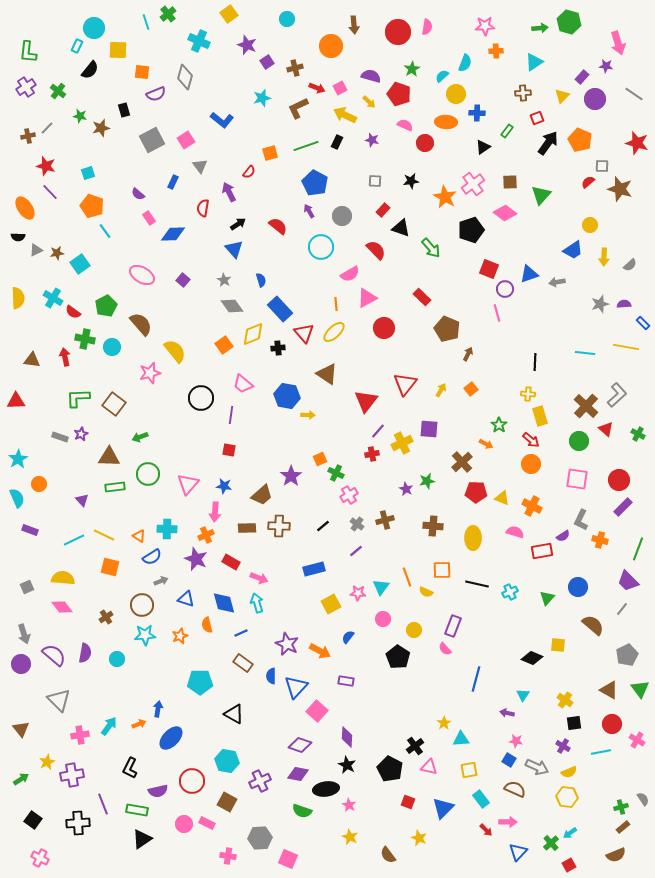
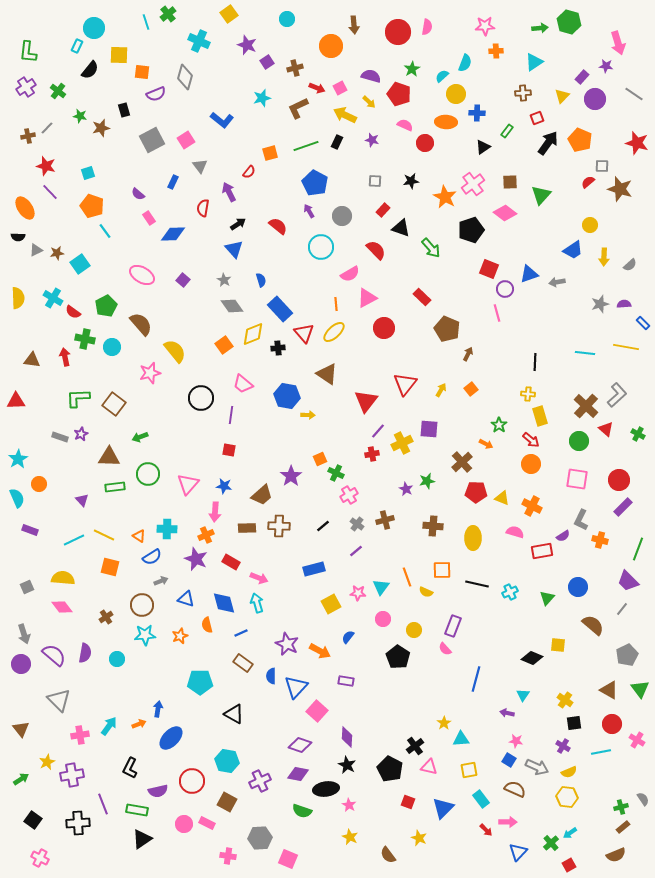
yellow square at (118, 50): moved 1 px right, 5 px down
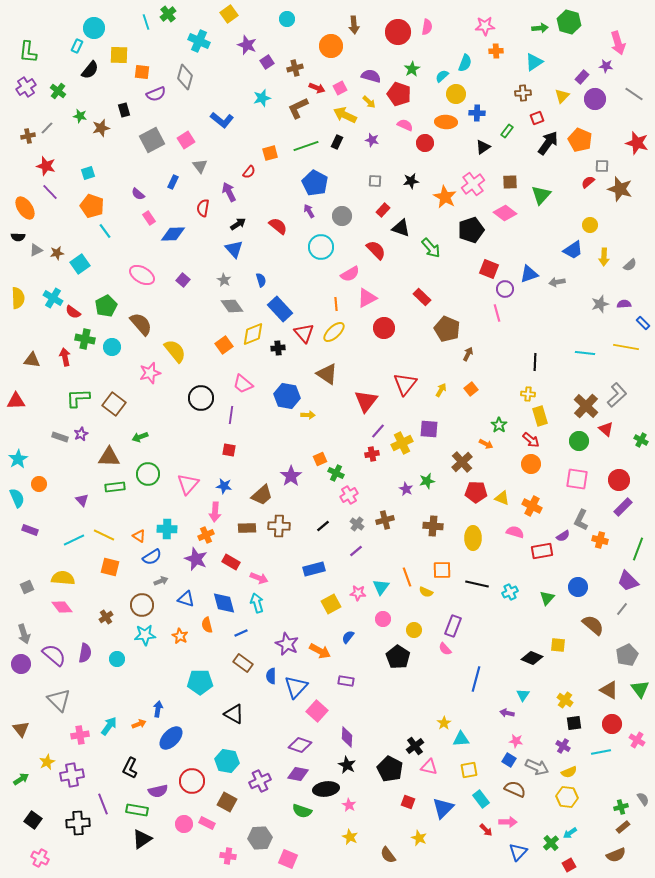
green cross at (638, 434): moved 3 px right, 6 px down
orange star at (180, 636): rotated 21 degrees counterclockwise
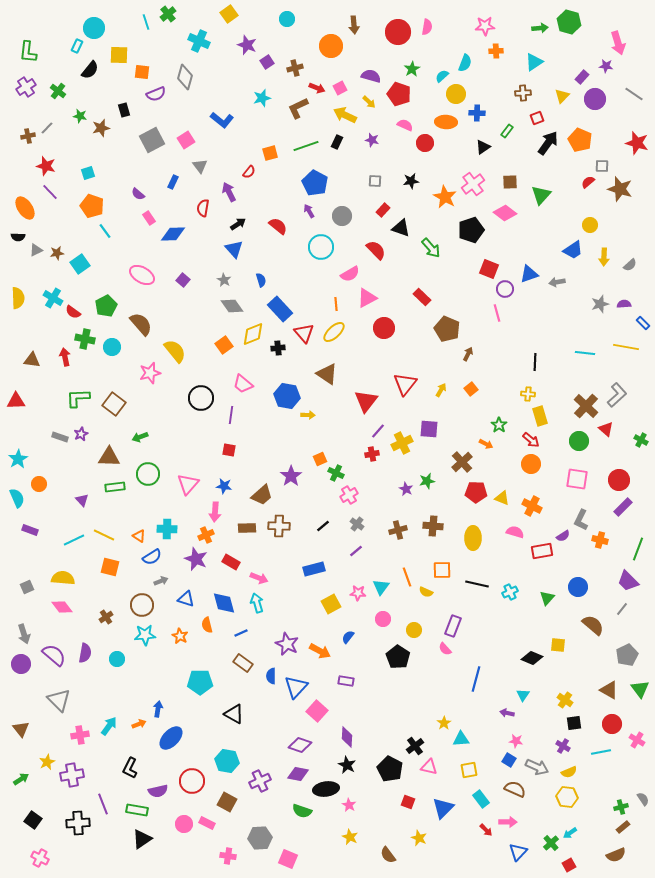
brown cross at (385, 520): moved 13 px right, 10 px down
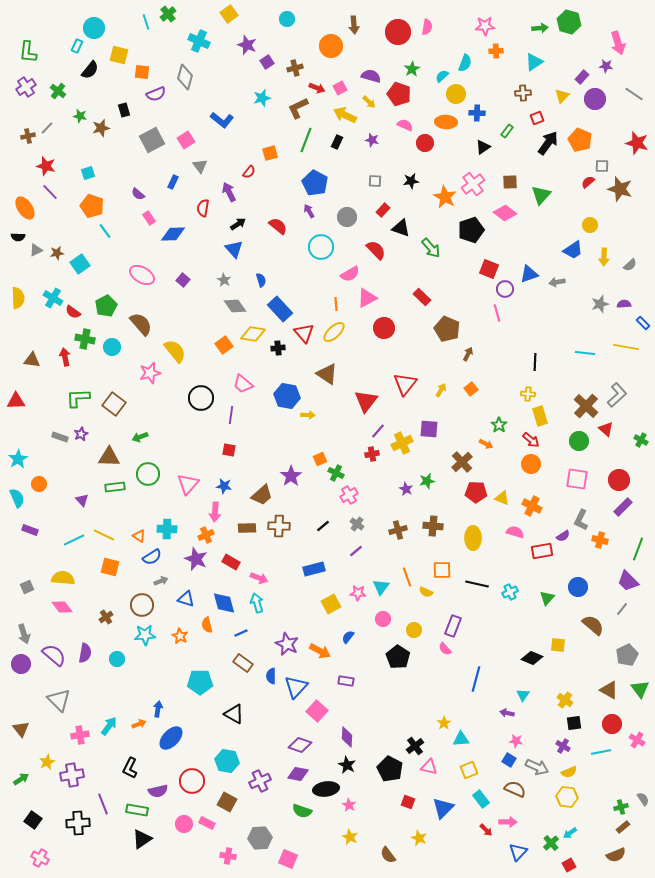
yellow square at (119, 55): rotated 12 degrees clockwise
green line at (306, 146): moved 6 px up; rotated 50 degrees counterclockwise
gray circle at (342, 216): moved 5 px right, 1 px down
gray diamond at (232, 306): moved 3 px right
yellow diamond at (253, 334): rotated 30 degrees clockwise
yellow square at (469, 770): rotated 12 degrees counterclockwise
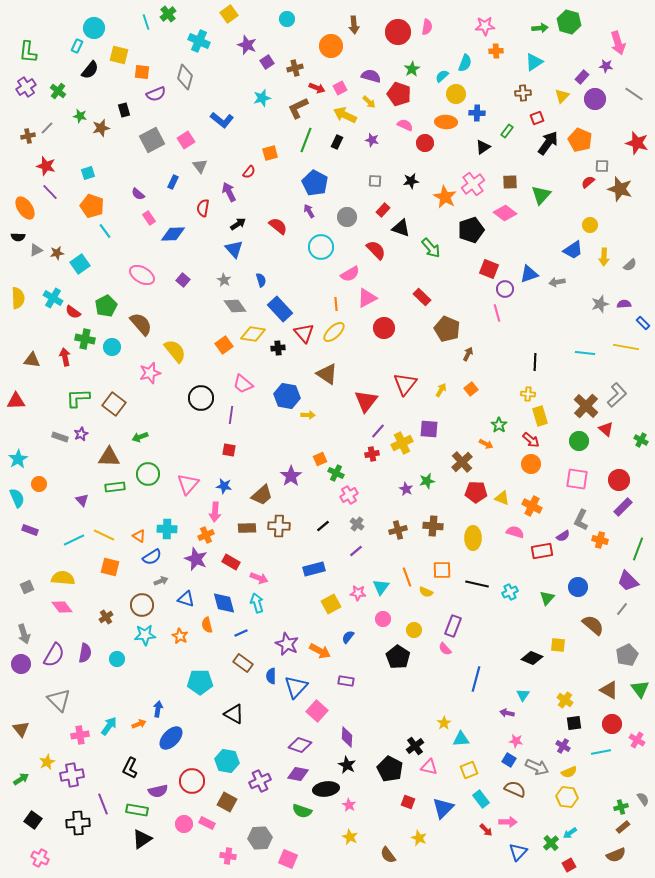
purple semicircle at (54, 655): rotated 80 degrees clockwise
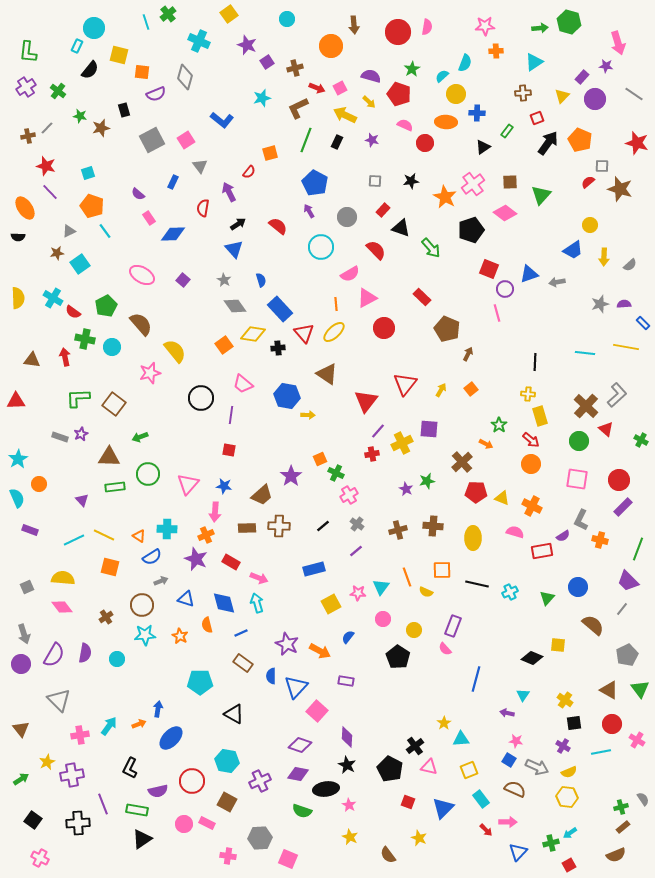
gray triangle at (36, 250): moved 33 px right, 19 px up
green cross at (551, 843): rotated 28 degrees clockwise
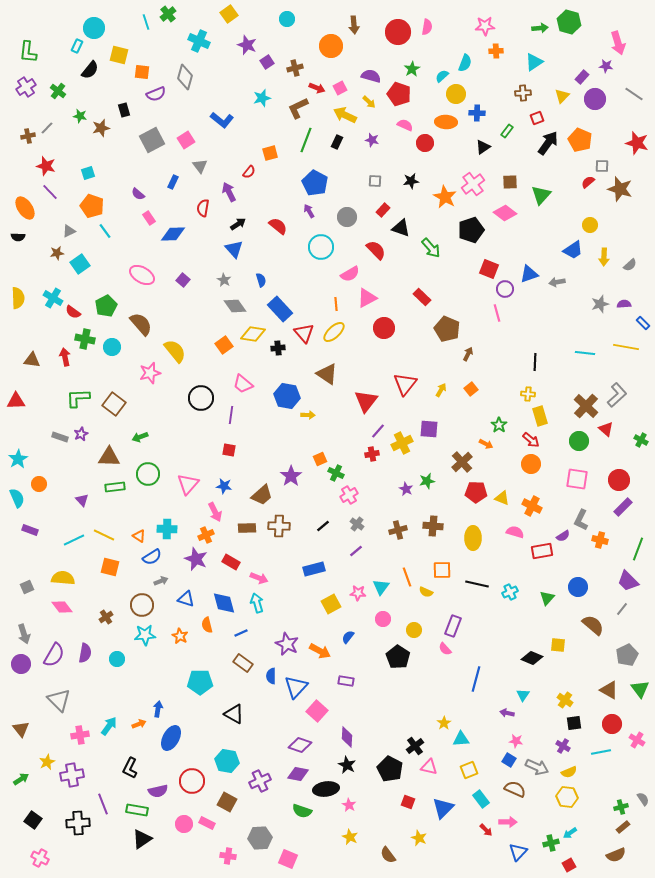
pink arrow at (215, 512): rotated 30 degrees counterclockwise
blue ellipse at (171, 738): rotated 15 degrees counterclockwise
